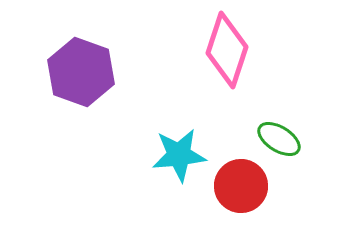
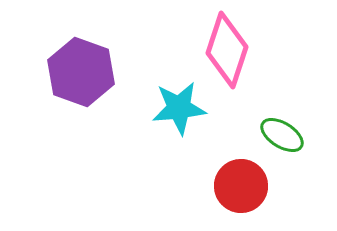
green ellipse: moved 3 px right, 4 px up
cyan star: moved 47 px up
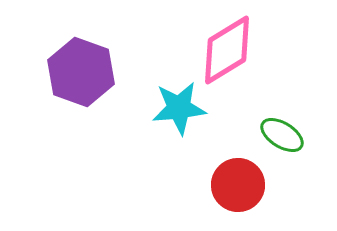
pink diamond: rotated 40 degrees clockwise
red circle: moved 3 px left, 1 px up
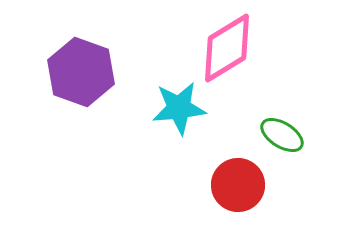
pink diamond: moved 2 px up
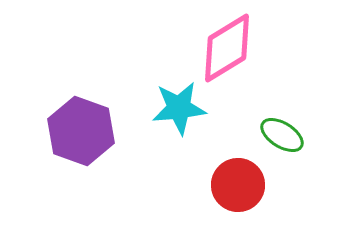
purple hexagon: moved 59 px down
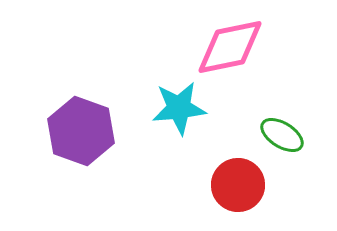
pink diamond: moved 3 px right, 1 px up; rotated 20 degrees clockwise
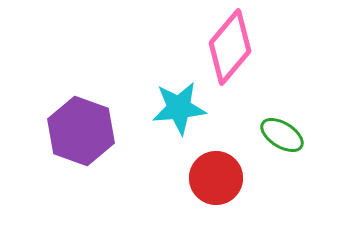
pink diamond: rotated 38 degrees counterclockwise
red circle: moved 22 px left, 7 px up
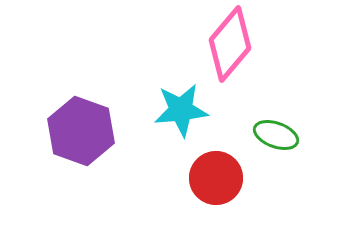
pink diamond: moved 3 px up
cyan star: moved 2 px right, 2 px down
green ellipse: moved 6 px left; rotated 12 degrees counterclockwise
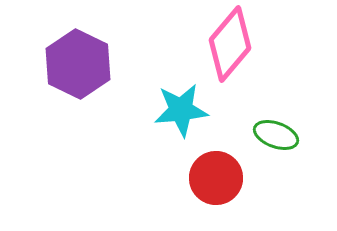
purple hexagon: moved 3 px left, 67 px up; rotated 6 degrees clockwise
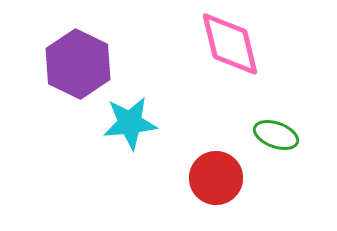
pink diamond: rotated 54 degrees counterclockwise
cyan star: moved 51 px left, 13 px down
